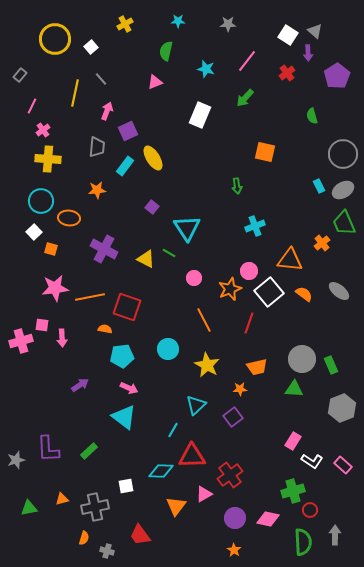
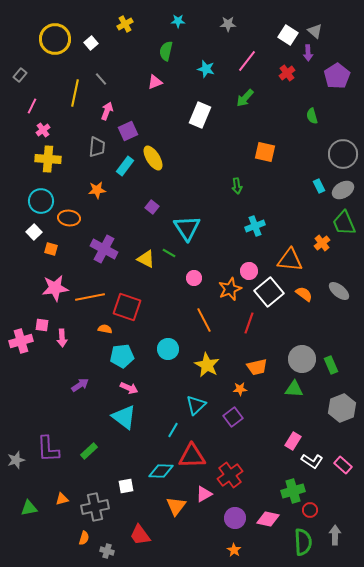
white square at (91, 47): moved 4 px up
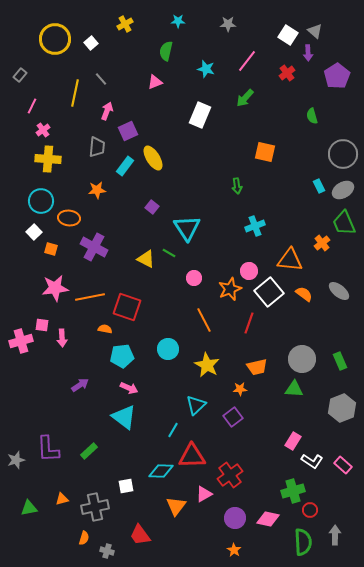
purple cross at (104, 249): moved 10 px left, 2 px up
green rectangle at (331, 365): moved 9 px right, 4 px up
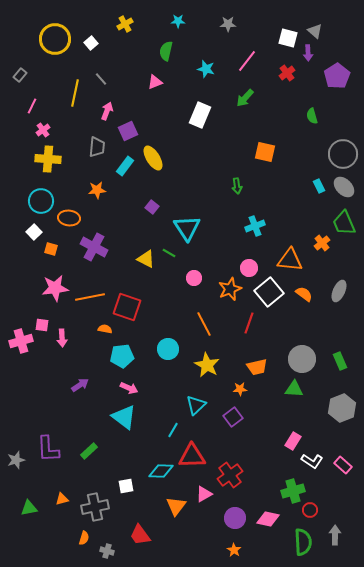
white square at (288, 35): moved 3 px down; rotated 18 degrees counterclockwise
gray ellipse at (343, 190): moved 1 px right, 3 px up; rotated 75 degrees clockwise
pink circle at (249, 271): moved 3 px up
gray ellipse at (339, 291): rotated 75 degrees clockwise
orange line at (204, 320): moved 4 px down
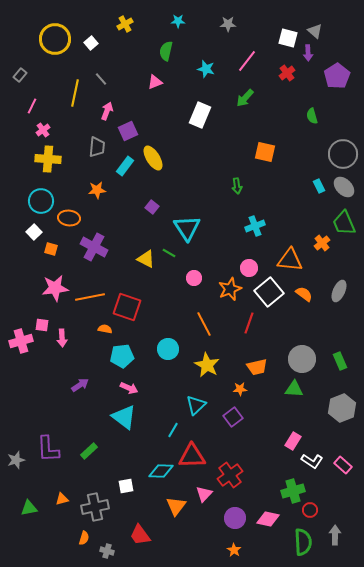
pink triangle at (204, 494): rotated 18 degrees counterclockwise
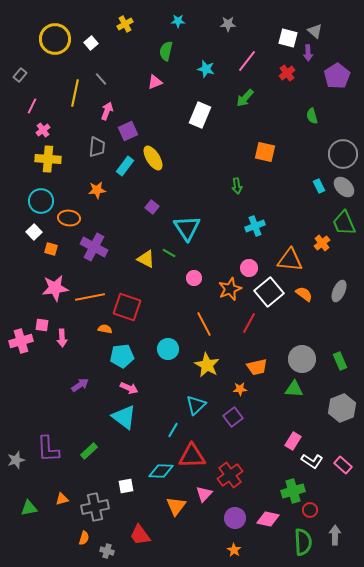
red line at (249, 323): rotated 10 degrees clockwise
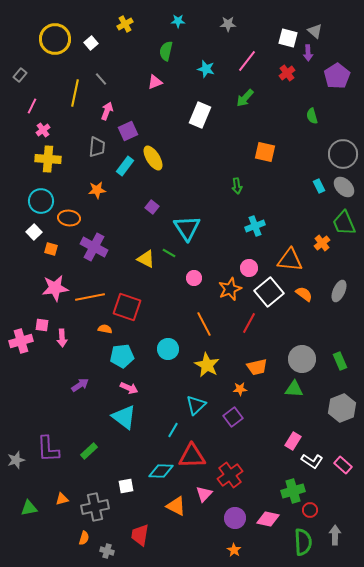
orange triangle at (176, 506): rotated 40 degrees counterclockwise
red trapezoid at (140, 535): rotated 45 degrees clockwise
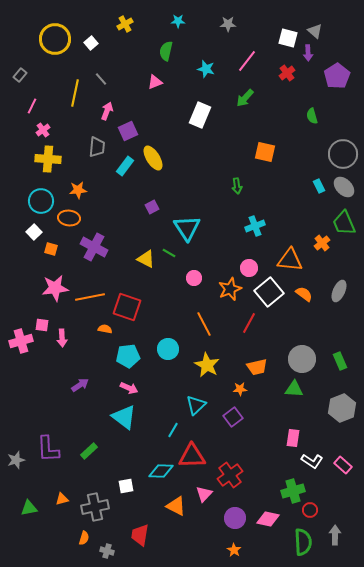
orange star at (97, 190): moved 19 px left
purple square at (152, 207): rotated 24 degrees clockwise
cyan pentagon at (122, 356): moved 6 px right
pink rectangle at (293, 441): moved 3 px up; rotated 24 degrees counterclockwise
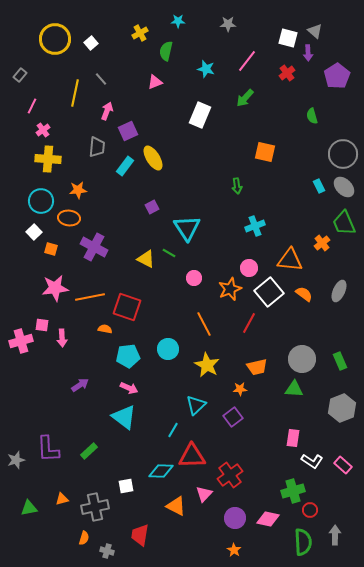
yellow cross at (125, 24): moved 15 px right, 9 px down
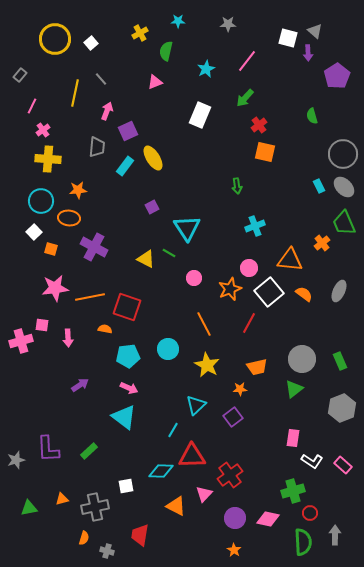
cyan star at (206, 69): rotated 30 degrees clockwise
red cross at (287, 73): moved 28 px left, 52 px down
pink arrow at (62, 338): moved 6 px right
green triangle at (294, 389): rotated 42 degrees counterclockwise
red circle at (310, 510): moved 3 px down
